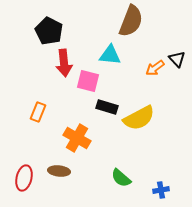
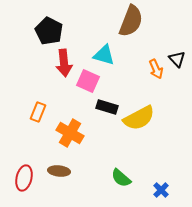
cyan triangle: moved 6 px left; rotated 10 degrees clockwise
orange arrow: moved 1 px right, 1 px down; rotated 78 degrees counterclockwise
pink square: rotated 10 degrees clockwise
orange cross: moved 7 px left, 5 px up
blue cross: rotated 35 degrees counterclockwise
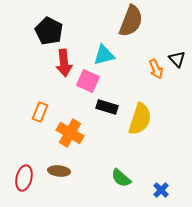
cyan triangle: rotated 30 degrees counterclockwise
orange rectangle: moved 2 px right
yellow semicircle: moved 1 px right, 1 px down; rotated 44 degrees counterclockwise
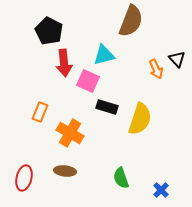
brown ellipse: moved 6 px right
green semicircle: rotated 30 degrees clockwise
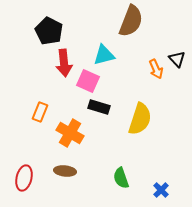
black rectangle: moved 8 px left
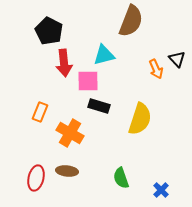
pink square: rotated 25 degrees counterclockwise
black rectangle: moved 1 px up
brown ellipse: moved 2 px right
red ellipse: moved 12 px right
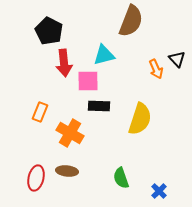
black rectangle: rotated 15 degrees counterclockwise
blue cross: moved 2 px left, 1 px down
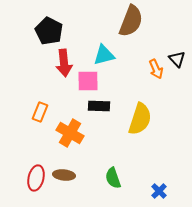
brown ellipse: moved 3 px left, 4 px down
green semicircle: moved 8 px left
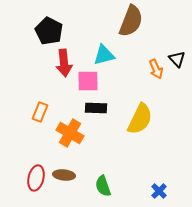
black rectangle: moved 3 px left, 2 px down
yellow semicircle: rotated 8 degrees clockwise
green semicircle: moved 10 px left, 8 px down
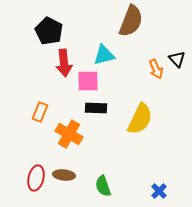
orange cross: moved 1 px left, 1 px down
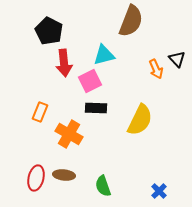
pink square: moved 2 px right; rotated 25 degrees counterclockwise
yellow semicircle: moved 1 px down
